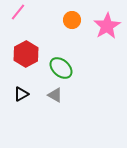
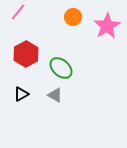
orange circle: moved 1 px right, 3 px up
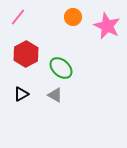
pink line: moved 5 px down
pink star: rotated 16 degrees counterclockwise
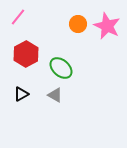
orange circle: moved 5 px right, 7 px down
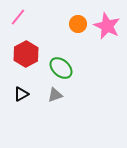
gray triangle: rotated 49 degrees counterclockwise
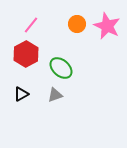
pink line: moved 13 px right, 8 px down
orange circle: moved 1 px left
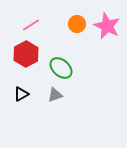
pink line: rotated 18 degrees clockwise
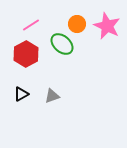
green ellipse: moved 1 px right, 24 px up
gray triangle: moved 3 px left, 1 px down
